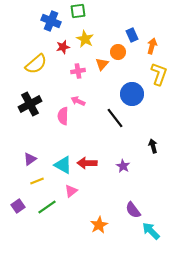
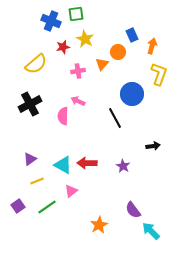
green square: moved 2 px left, 3 px down
black line: rotated 10 degrees clockwise
black arrow: rotated 96 degrees clockwise
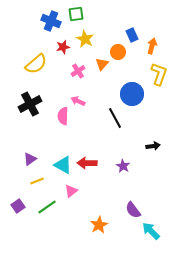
pink cross: rotated 24 degrees counterclockwise
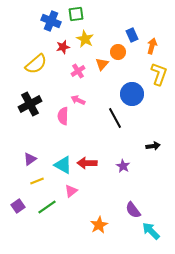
pink arrow: moved 1 px up
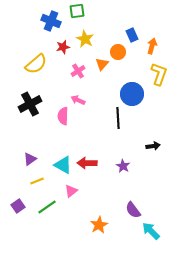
green square: moved 1 px right, 3 px up
black line: moved 3 px right; rotated 25 degrees clockwise
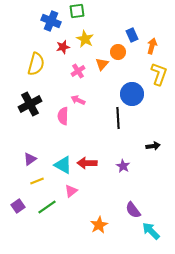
yellow semicircle: rotated 35 degrees counterclockwise
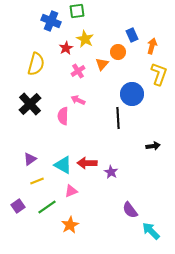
red star: moved 3 px right, 1 px down; rotated 16 degrees counterclockwise
black cross: rotated 15 degrees counterclockwise
purple star: moved 12 px left, 6 px down
pink triangle: rotated 16 degrees clockwise
purple semicircle: moved 3 px left
orange star: moved 29 px left
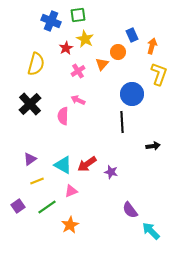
green square: moved 1 px right, 4 px down
black line: moved 4 px right, 4 px down
red arrow: moved 1 px down; rotated 36 degrees counterclockwise
purple star: rotated 16 degrees counterclockwise
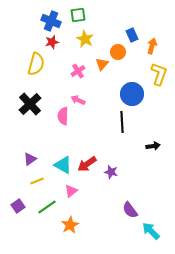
red star: moved 14 px left, 6 px up; rotated 16 degrees clockwise
pink triangle: rotated 16 degrees counterclockwise
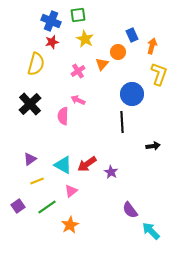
purple star: rotated 16 degrees clockwise
